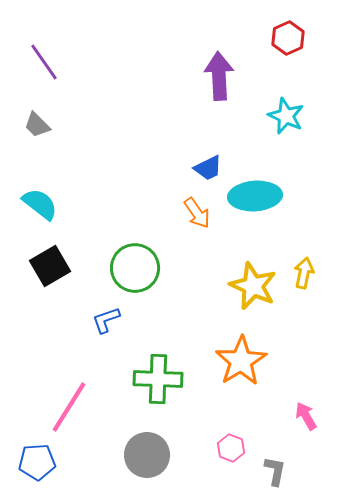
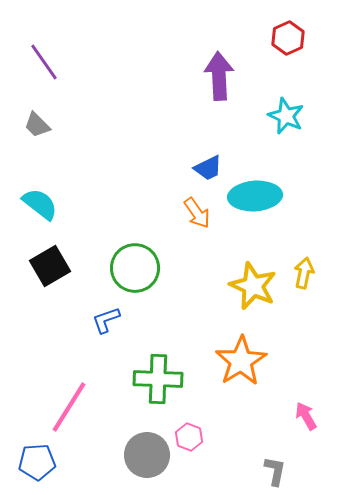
pink hexagon: moved 42 px left, 11 px up
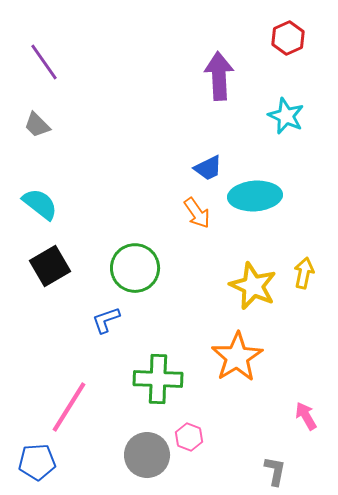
orange star: moved 4 px left, 4 px up
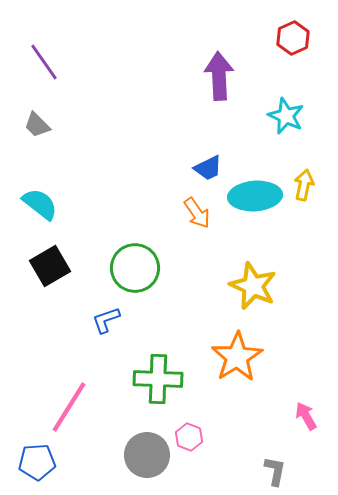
red hexagon: moved 5 px right
yellow arrow: moved 88 px up
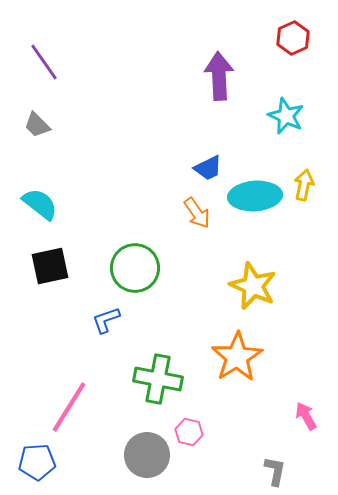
black square: rotated 18 degrees clockwise
green cross: rotated 9 degrees clockwise
pink hexagon: moved 5 px up; rotated 8 degrees counterclockwise
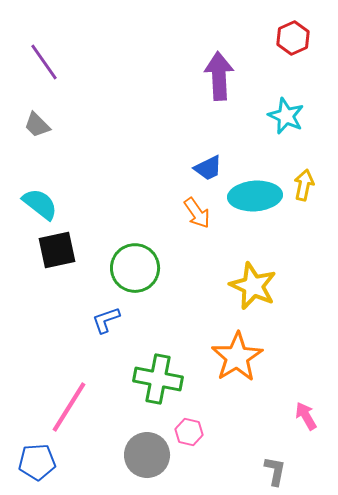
black square: moved 7 px right, 16 px up
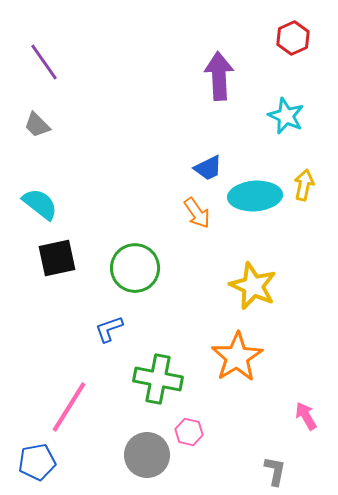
black square: moved 8 px down
blue L-shape: moved 3 px right, 9 px down
blue pentagon: rotated 6 degrees counterclockwise
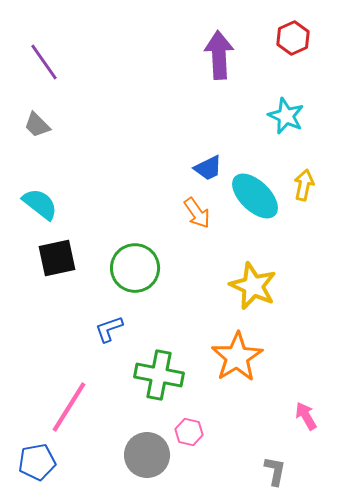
purple arrow: moved 21 px up
cyan ellipse: rotated 48 degrees clockwise
green cross: moved 1 px right, 4 px up
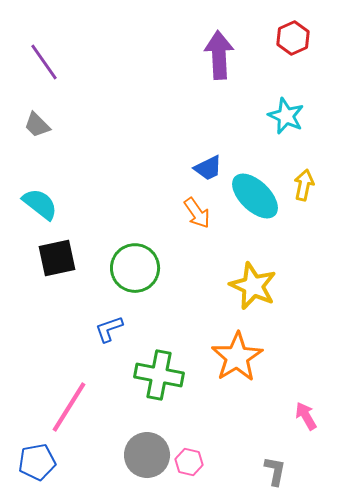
pink hexagon: moved 30 px down
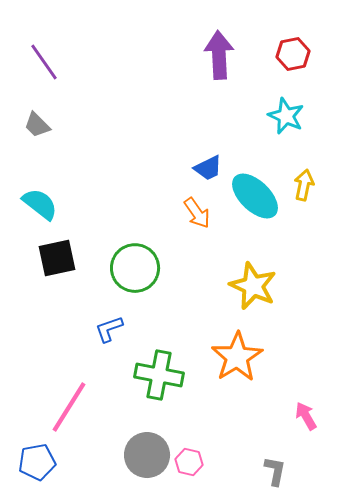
red hexagon: moved 16 px down; rotated 12 degrees clockwise
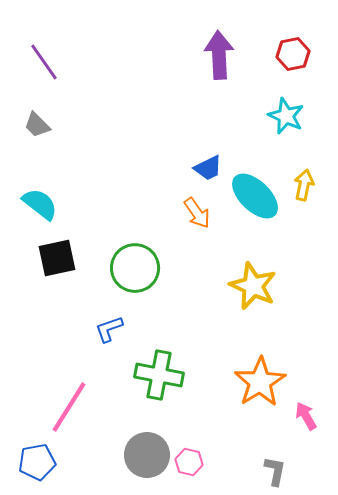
orange star: moved 23 px right, 25 px down
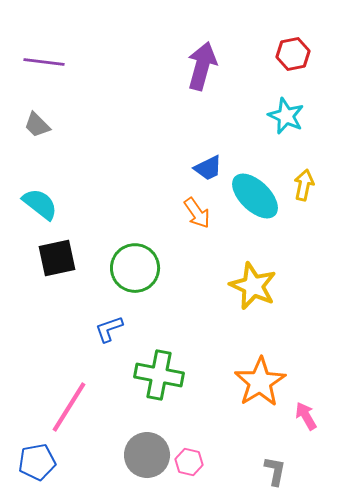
purple arrow: moved 17 px left, 11 px down; rotated 18 degrees clockwise
purple line: rotated 48 degrees counterclockwise
